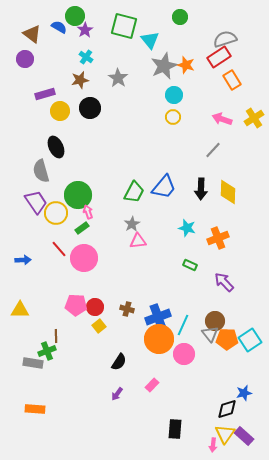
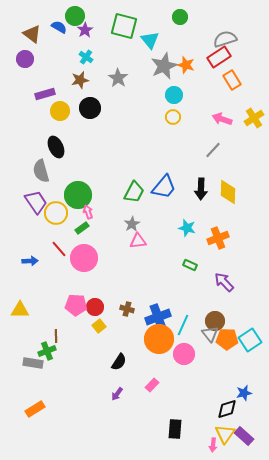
blue arrow at (23, 260): moved 7 px right, 1 px down
orange rectangle at (35, 409): rotated 36 degrees counterclockwise
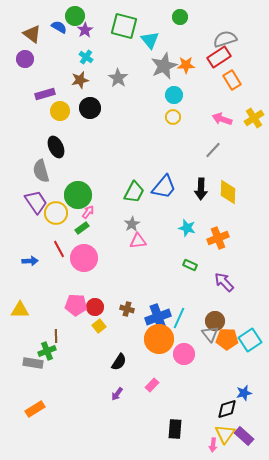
orange star at (186, 65): rotated 18 degrees counterclockwise
pink arrow at (88, 212): rotated 56 degrees clockwise
red line at (59, 249): rotated 12 degrees clockwise
cyan line at (183, 325): moved 4 px left, 7 px up
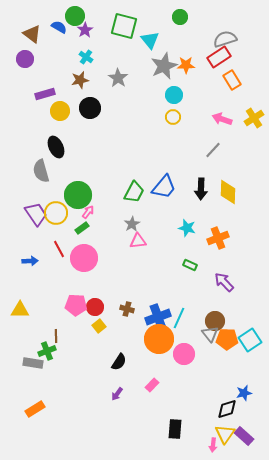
purple trapezoid at (36, 202): moved 12 px down
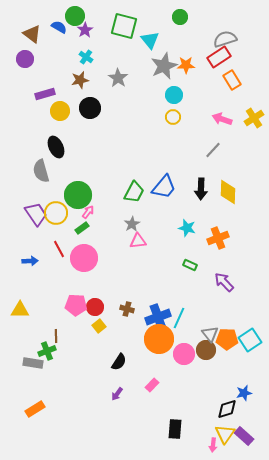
brown circle at (215, 321): moved 9 px left, 29 px down
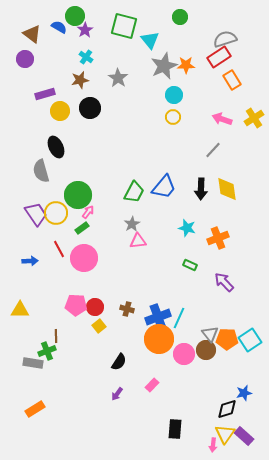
yellow diamond at (228, 192): moved 1 px left, 3 px up; rotated 10 degrees counterclockwise
